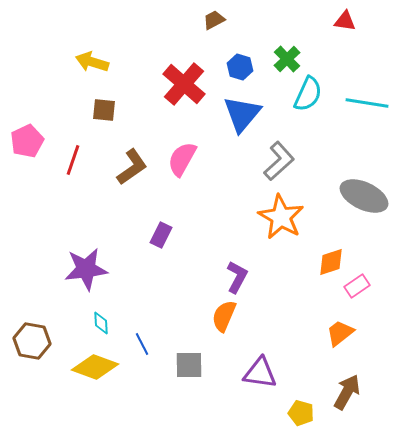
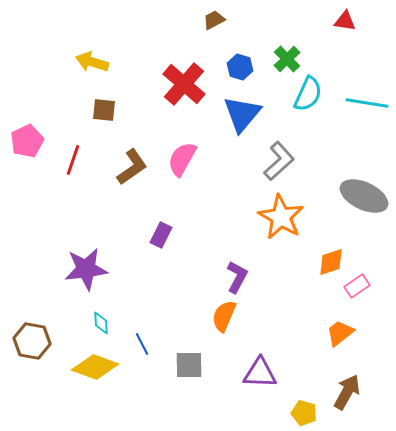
purple triangle: rotated 6 degrees counterclockwise
yellow pentagon: moved 3 px right
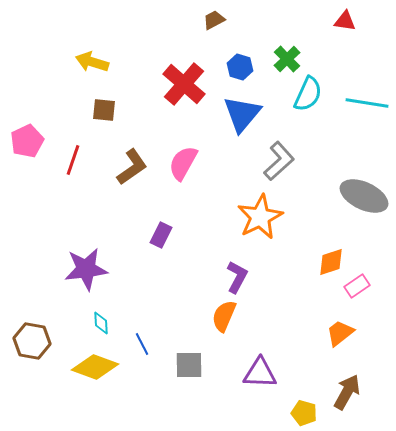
pink semicircle: moved 1 px right, 4 px down
orange star: moved 21 px left; rotated 15 degrees clockwise
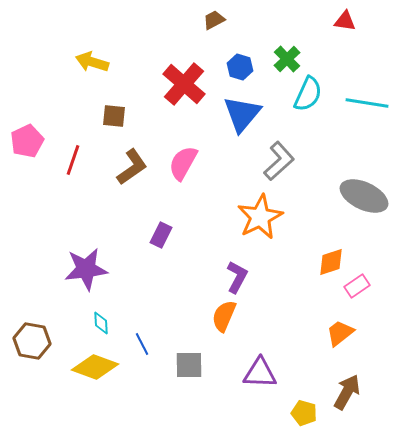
brown square: moved 10 px right, 6 px down
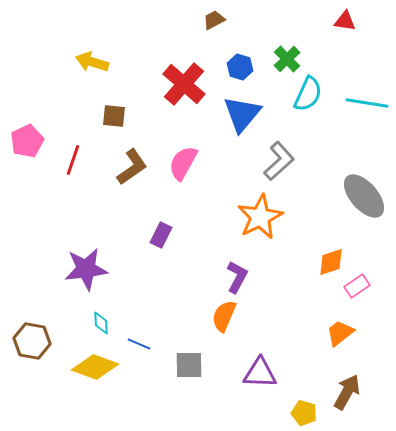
gray ellipse: rotated 24 degrees clockwise
blue line: moved 3 px left; rotated 40 degrees counterclockwise
